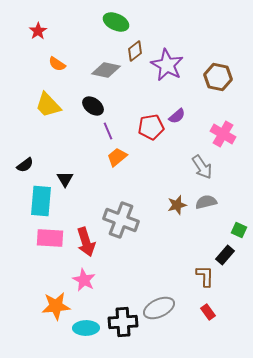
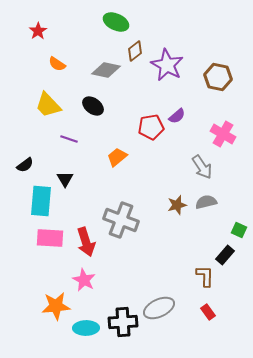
purple line: moved 39 px left, 8 px down; rotated 48 degrees counterclockwise
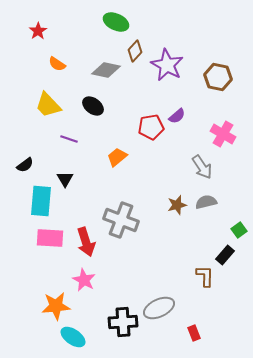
brown diamond: rotated 10 degrees counterclockwise
green square: rotated 28 degrees clockwise
red rectangle: moved 14 px left, 21 px down; rotated 14 degrees clockwise
cyan ellipse: moved 13 px left, 9 px down; rotated 35 degrees clockwise
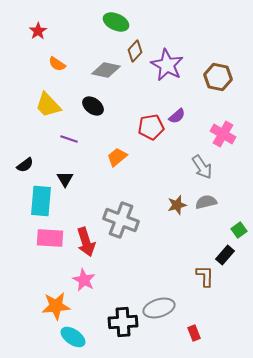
gray ellipse: rotated 8 degrees clockwise
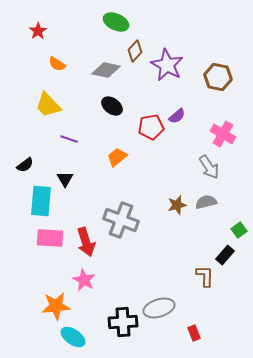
black ellipse: moved 19 px right
gray arrow: moved 7 px right
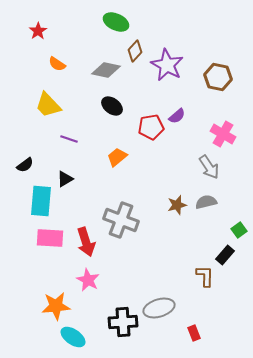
black triangle: rotated 30 degrees clockwise
pink star: moved 4 px right
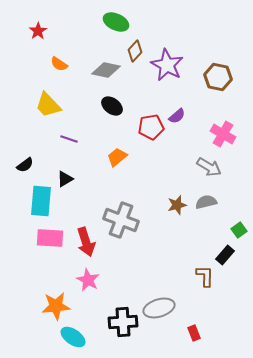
orange semicircle: moved 2 px right
gray arrow: rotated 25 degrees counterclockwise
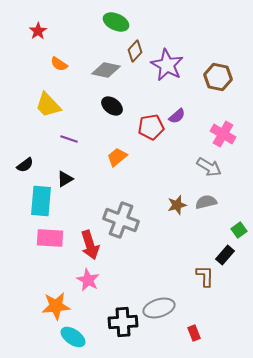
red arrow: moved 4 px right, 3 px down
